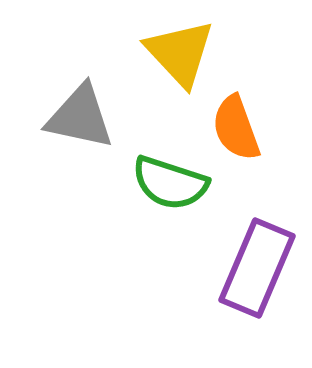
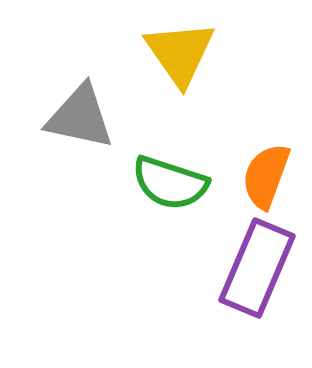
yellow triangle: rotated 8 degrees clockwise
orange semicircle: moved 30 px right, 48 px down; rotated 40 degrees clockwise
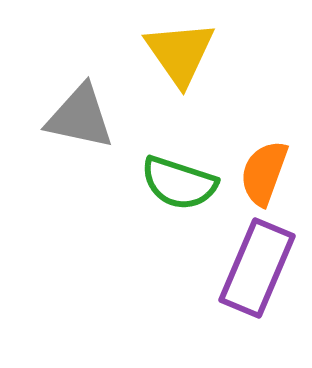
orange semicircle: moved 2 px left, 3 px up
green semicircle: moved 9 px right
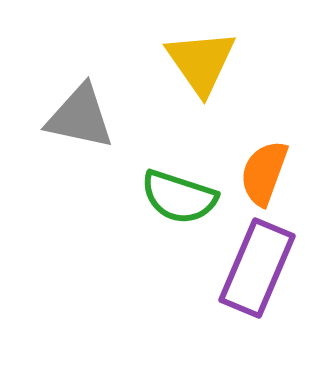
yellow triangle: moved 21 px right, 9 px down
green semicircle: moved 14 px down
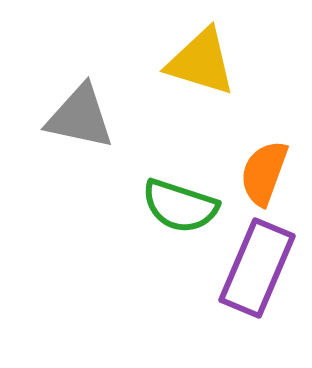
yellow triangle: rotated 38 degrees counterclockwise
green semicircle: moved 1 px right, 9 px down
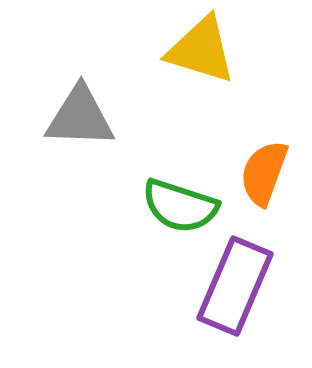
yellow triangle: moved 12 px up
gray triangle: rotated 10 degrees counterclockwise
purple rectangle: moved 22 px left, 18 px down
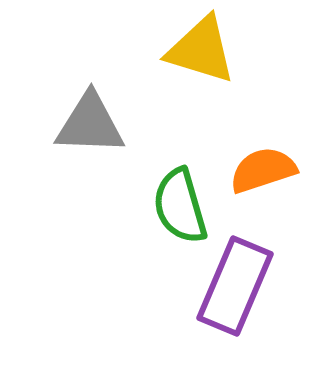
gray triangle: moved 10 px right, 7 px down
orange semicircle: moved 1 px left, 3 px up; rotated 52 degrees clockwise
green semicircle: rotated 56 degrees clockwise
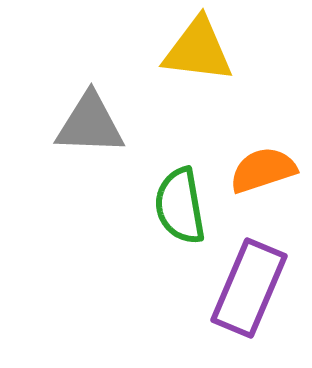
yellow triangle: moved 3 px left; rotated 10 degrees counterclockwise
green semicircle: rotated 6 degrees clockwise
purple rectangle: moved 14 px right, 2 px down
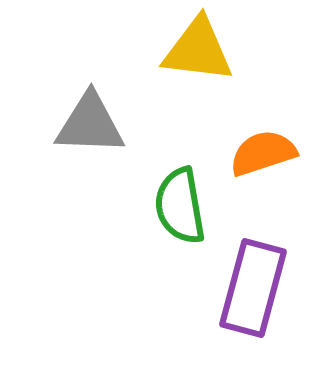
orange semicircle: moved 17 px up
purple rectangle: moved 4 px right; rotated 8 degrees counterclockwise
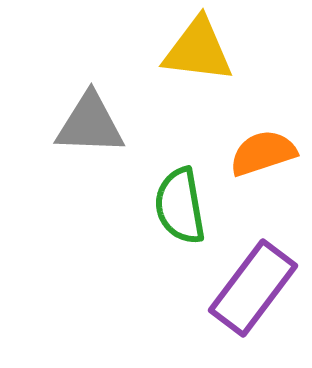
purple rectangle: rotated 22 degrees clockwise
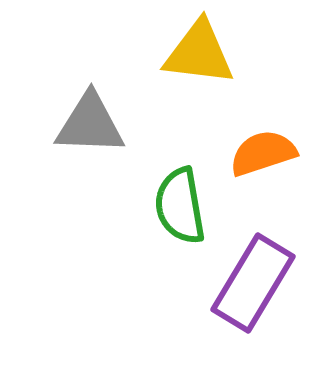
yellow triangle: moved 1 px right, 3 px down
purple rectangle: moved 5 px up; rotated 6 degrees counterclockwise
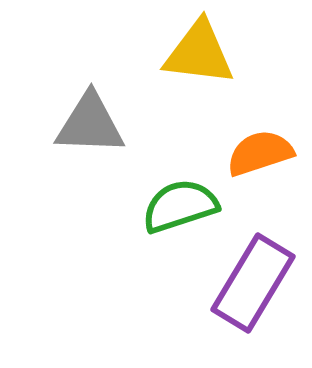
orange semicircle: moved 3 px left
green semicircle: rotated 82 degrees clockwise
